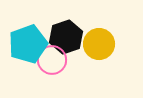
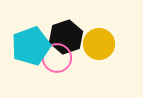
cyan pentagon: moved 3 px right, 2 px down
pink circle: moved 5 px right, 2 px up
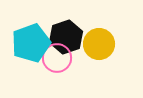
cyan pentagon: moved 3 px up
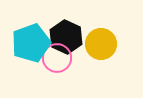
black hexagon: rotated 16 degrees counterclockwise
yellow circle: moved 2 px right
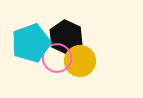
yellow circle: moved 21 px left, 17 px down
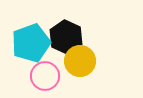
pink circle: moved 12 px left, 18 px down
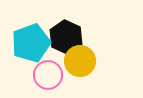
pink circle: moved 3 px right, 1 px up
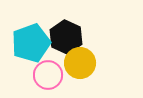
yellow circle: moved 2 px down
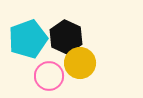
cyan pentagon: moved 3 px left, 4 px up
pink circle: moved 1 px right, 1 px down
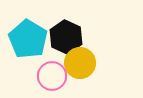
cyan pentagon: rotated 21 degrees counterclockwise
pink circle: moved 3 px right
